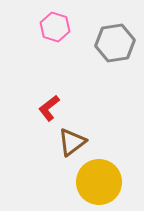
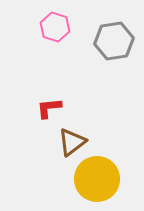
gray hexagon: moved 1 px left, 2 px up
red L-shape: rotated 32 degrees clockwise
yellow circle: moved 2 px left, 3 px up
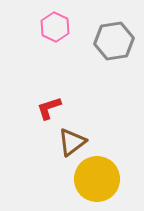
pink hexagon: rotated 8 degrees clockwise
red L-shape: rotated 12 degrees counterclockwise
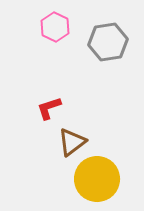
gray hexagon: moved 6 px left, 1 px down
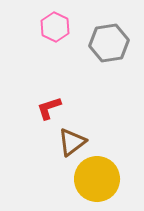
gray hexagon: moved 1 px right, 1 px down
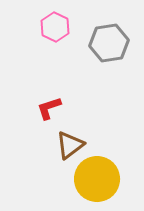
brown triangle: moved 2 px left, 3 px down
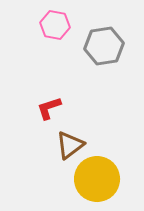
pink hexagon: moved 2 px up; rotated 16 degrees counterclockwise
gray hexagon: moved 5 px left, 3 px down
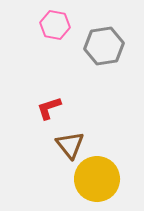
brown triangle: rotated 32 degrees counterclockwise
